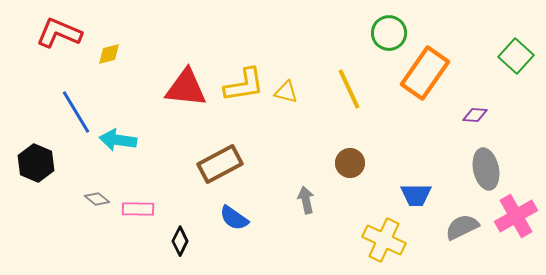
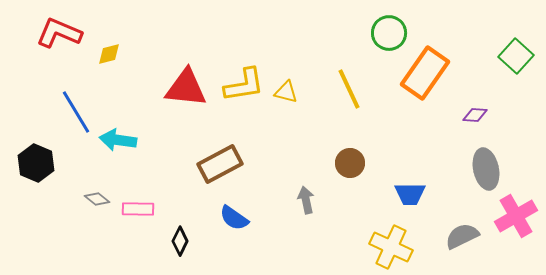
blue trapezoid: moved 6 px left, 1 px up
gray semicircle: moved 9 px down
yellow cross: moved 7 px right, 7 px down
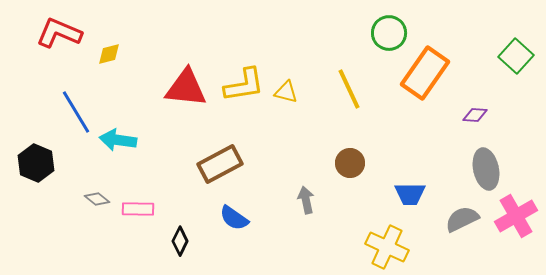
gray semicircle: moved 17 px up
yellow cross: moved 4 px left
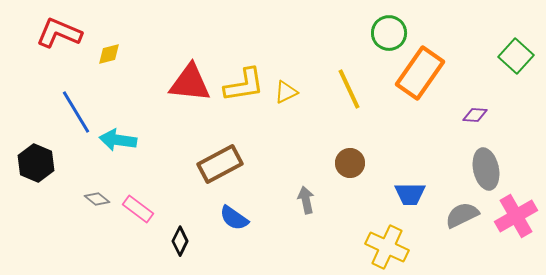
orange rectangle: moved 5 px left
red triangle: moved 4 px right, 5 px up
yellow triangle: rotated 40 degrees counterclockwise
pink rectangle: rotated 36 degrees clockwise
gray semicircle: moved 4 px up
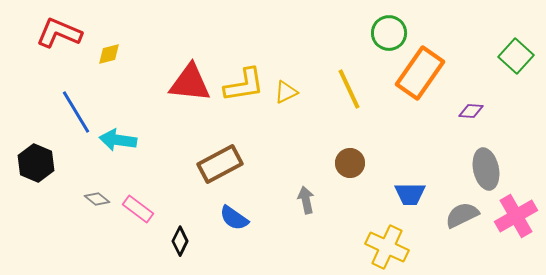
purple diamond: moved 4 px left, 4 px up
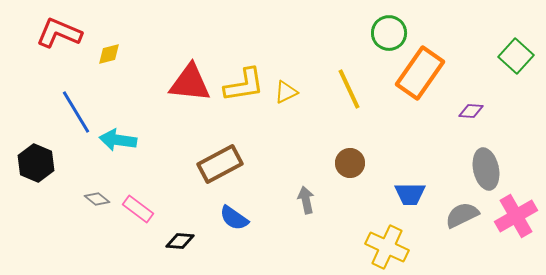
black diamond: rotated 68 degrees clockwise
